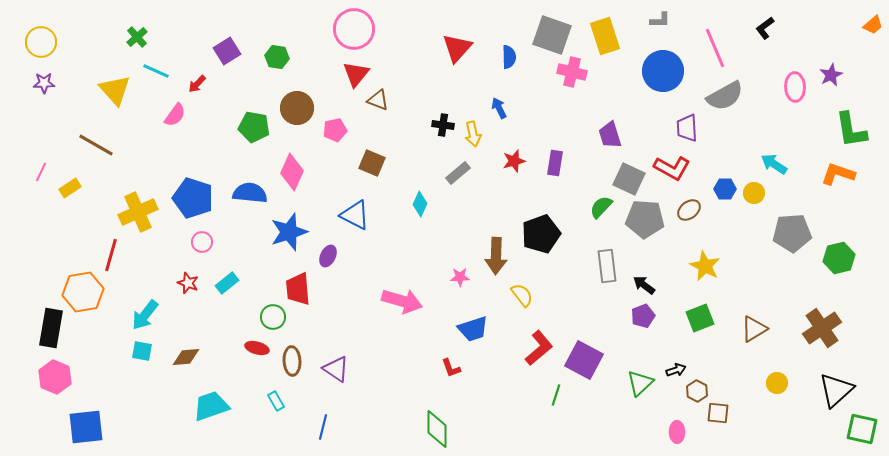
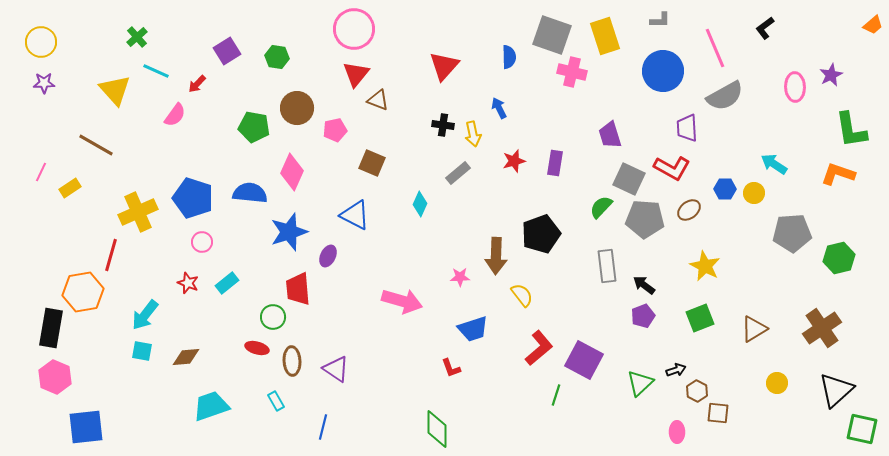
red triangle at (457, 48): moved 13 px left, 18 px down
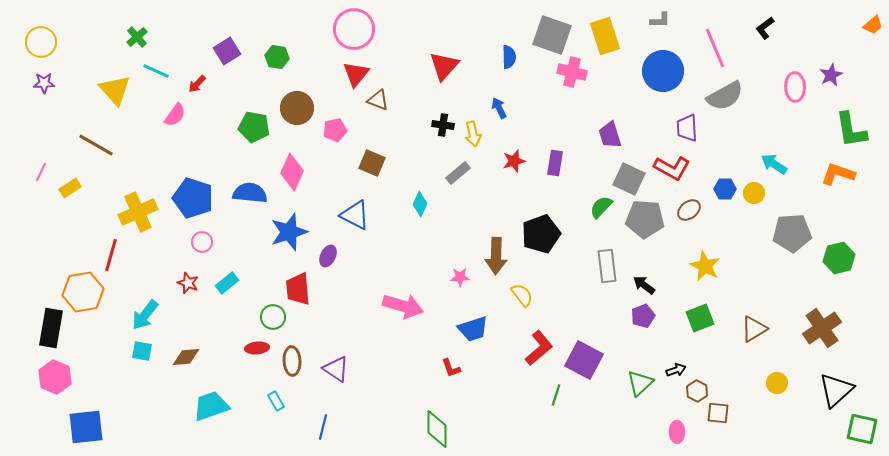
pink arrow at (402, 301): moved 1 px right, 5 px down
red ellipse at (257, 348): rotated 20 degrees counterclockwise
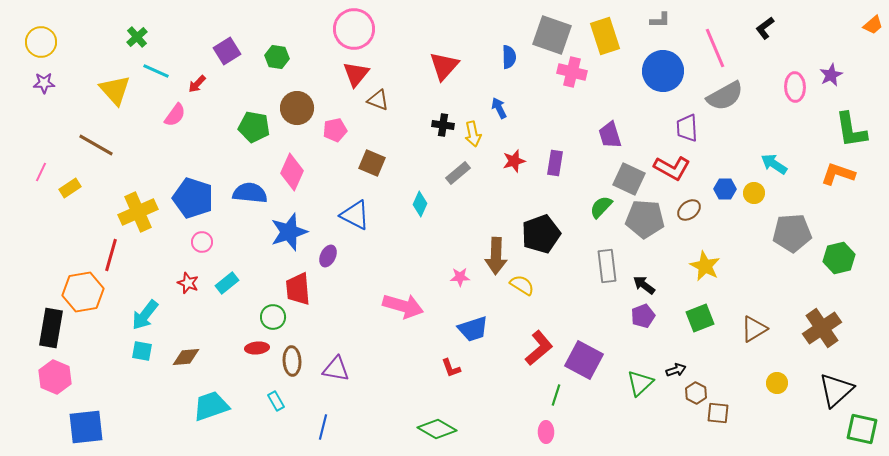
yellow semicircle at (522, 295): moved 10 px up; rotated 20 degrees counterclockwise
purple triangle at (336, 369): rotated 24 degrees counterclockwise
brown hexagon at (697, 391): moved 1 px left, 2 px down
green diamond at (437, 429): rotated 60 degrees counterclockwise
pink ellipse at (677, 432): moved 131 px left
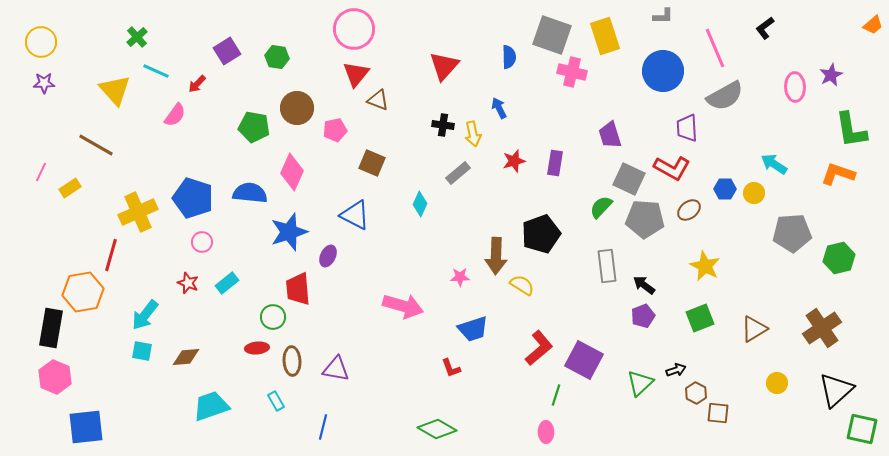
gray L-shape at (660, 20): moved 3 px right, 4 px up
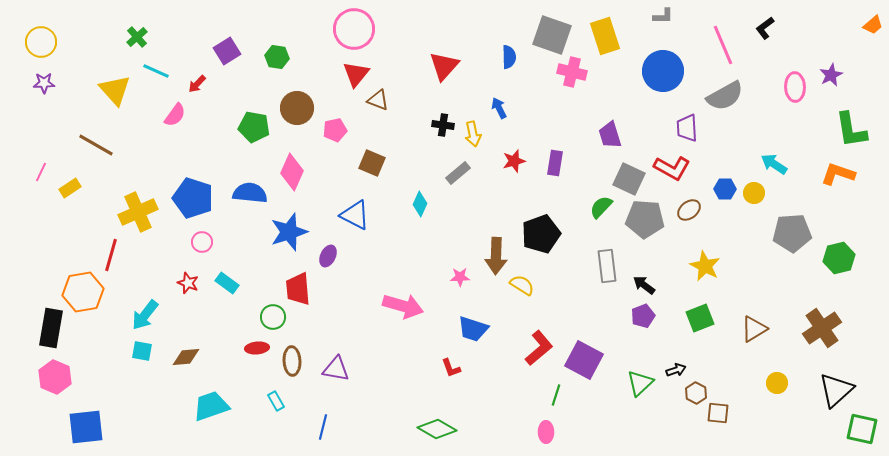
pink line at (715, 48): moved 8 px right, 3 px up
cyan rectangle at (227, 283): rotated 75 degrees clockwise
blue trapezoid at (473, 329): rotated 36 degrees clockwise
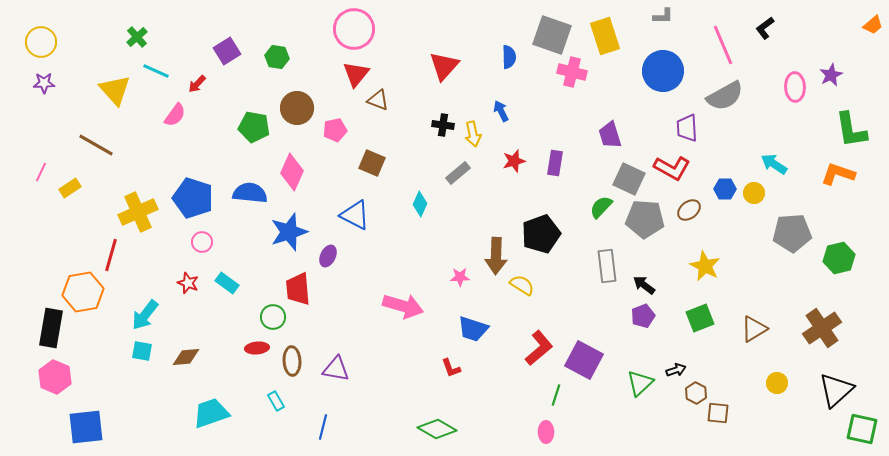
blue arrow at (499, 108): moved 2 px right, 3 px down
cyan trapezoid at (211, 406): moved 7 px down
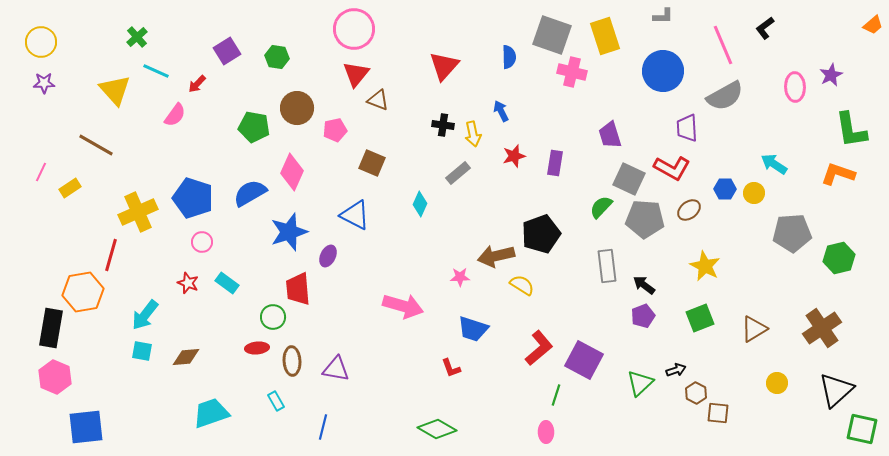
red star at (514, 161): moved 5 px up
blue semicircle at (250, 193): rotated 36 degrees counterclockwise
brown arrow at (496, 256): rotated 75 degrees clockwise
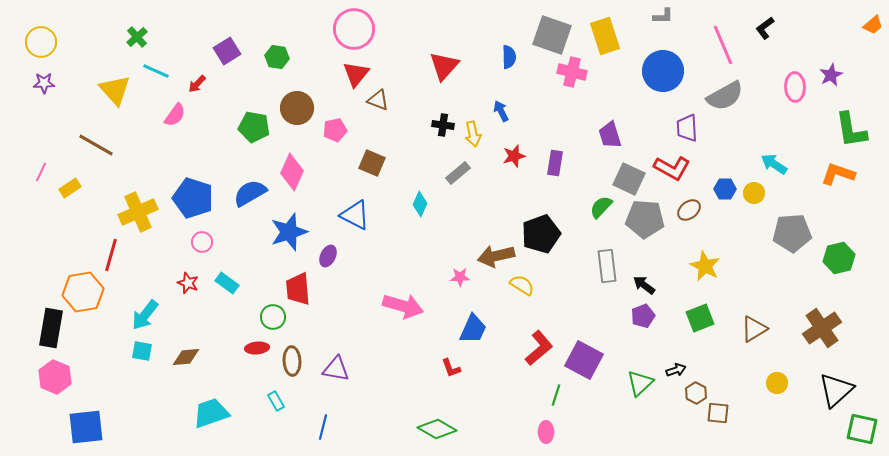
blue trapezoid at (473, 329): rotated 84 degrees counterclockwise
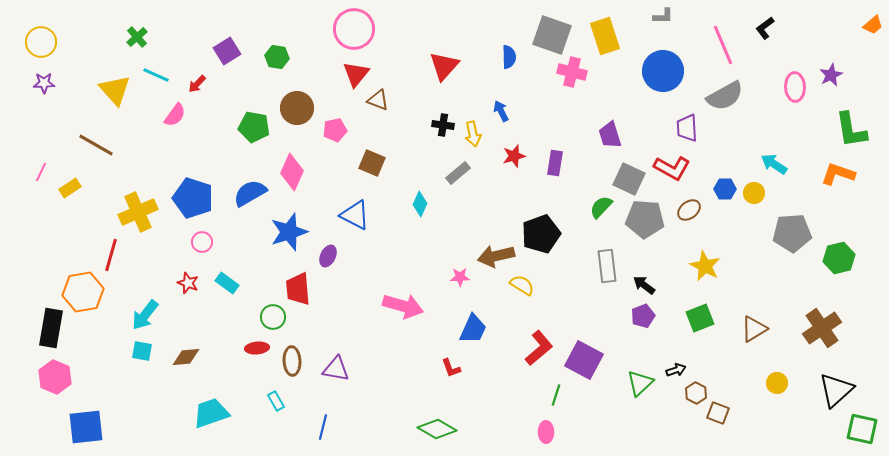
cyan line at (156, 71): moved 4 px down
brown square at (718, 413): rotated 15 degrees clockwise
